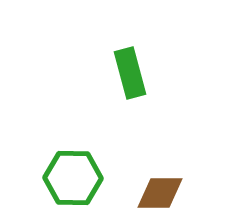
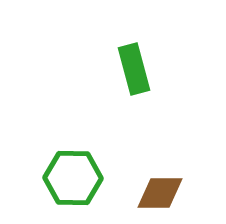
green rectangle: moved 4 px right, 4 px up
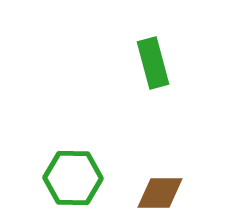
green rectangle: moved 19 px right, 6 px up
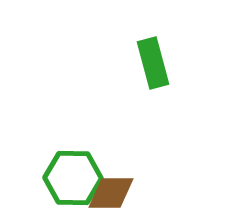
brown diamond: moved 49 px left
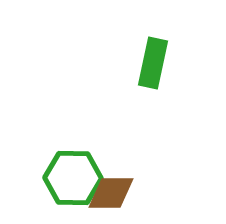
green rectangle: rotated 27 degrees clockwise
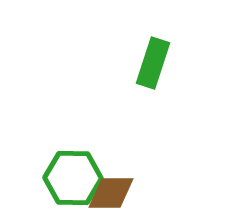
green rectangle: rotated 6 degrees clockwise
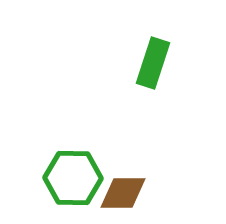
brown diamond: moved 12 px right
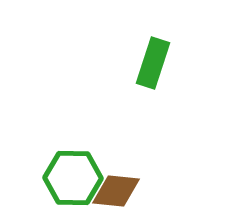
brown diamond: moved 7 px left, 2 px up; rotated 6 degrees clockwise
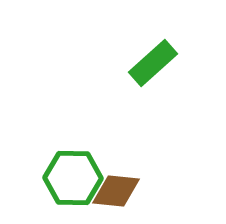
green rectangle: rotated 30 degrees clockwise
